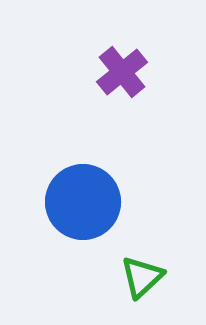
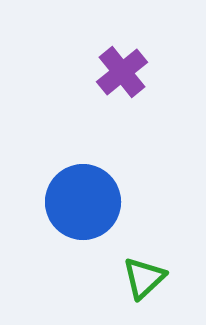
green triangle: moved 2 px right, 1 px down
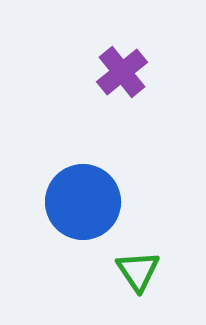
green triangle: moved 6 px left, 7 px up; rotated 21 degrees counterclockwise
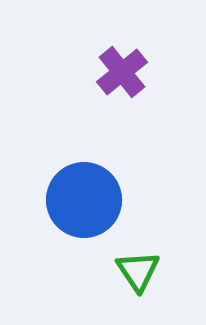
blue circle: moved 1 px right, 2 px up
